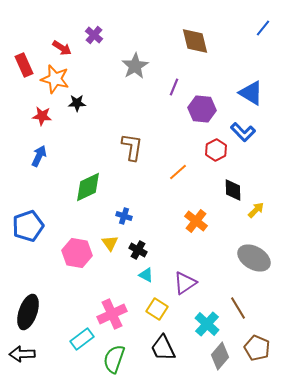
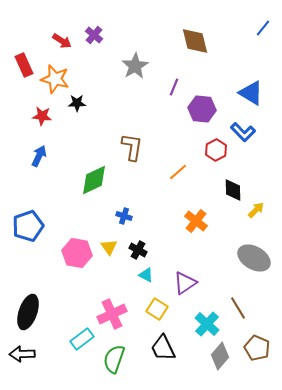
red arrow: moved 7 px up
green diamond: moved 6 px right, 7 px up
yellow triangle: moved 1 px left, 4 px down
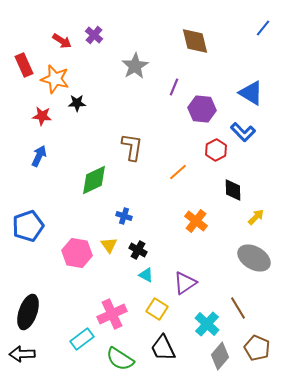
yellow arrow: moved 7 px down
yellow triangle: moved 2 px up
green semicircle: moved 6 px right; rotated 76 degrees counterclockwise
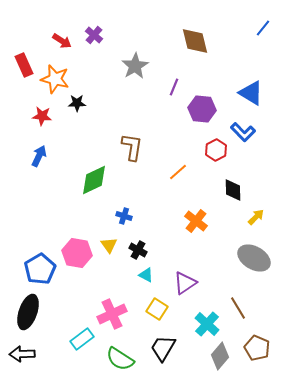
blue pentagon: moved 12 px right, 43 px down; rotated 12 degrees counterclockwise
black trapezoid: rotated 56 degrees clockwise
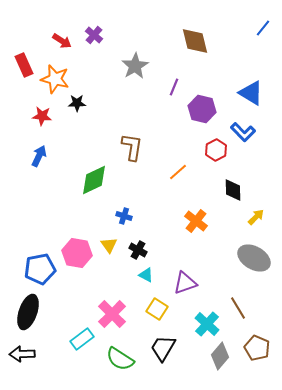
purple hexagon: rotated 8 degrees clockwise
blue pentagon: rotated 20 degrees clockwise
purple triangle: rotated 15 degrees clockwise
pink cross: rotated 20 degrees counterclockwise
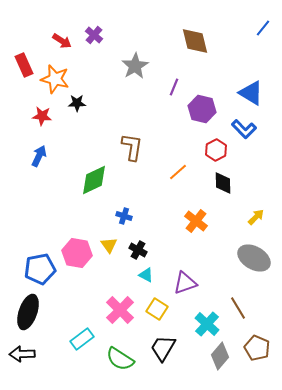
blue L-shape: moved 1 px right, 3 px up
black diamond: moved 10 px left, 7 px up
pink cross: moved 8 px right, 4 px up
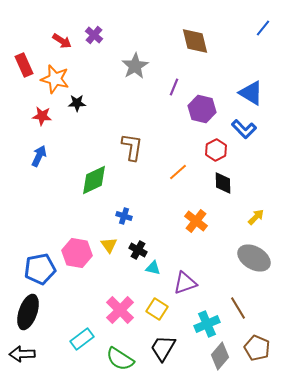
cyan triangle: moved 7 px right, 7 px up; rotated 14 degrees counterclockwise
cyan cross: rotated 25 degrees clockwise
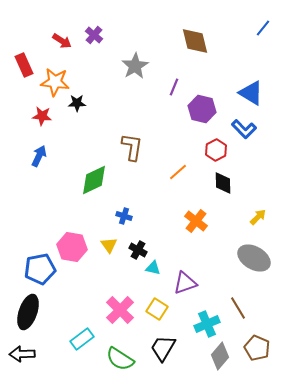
orange star: moved 3 px down; rotated 8 degrees counterclockwise
yellow arrow: moved 2 px right
pink hexagon: moved 5 px left, 6 px up
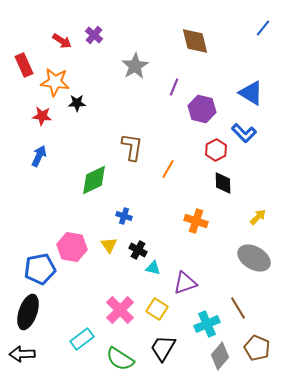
blue L-shape: moved 4 px down
orange line: moved 10 px left, 3 px up; rotated 18 degrees counterclockwise
orange cross: rotated 20 degrees counterclockwise
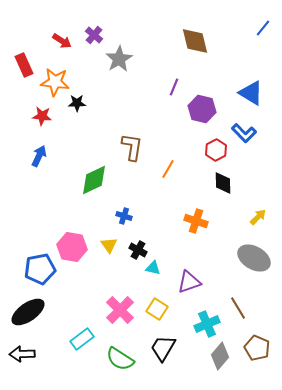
gray star: moved 16 px left, 7 px up
purple triangle: moved 4 px right, 1 px up
black ellipse: rotated 36 degrees clockwise
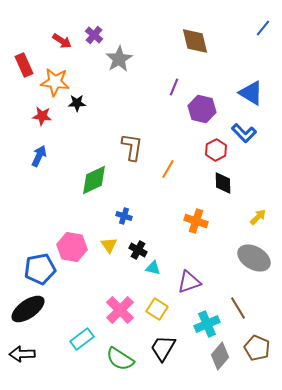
black ellipse: moved 3 px up
